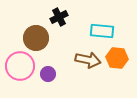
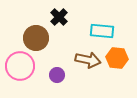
black cross: rotated 18 degrees counterclockwise
purple circle: moved 9 px right, 1 px down
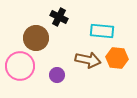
black cross: rotated 18 degrees counterclockwise
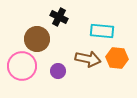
brown circle: moved 1 px right, 1 px down
brown arrow: moved 1 px up
pink circle: moved 2 px right
purple circle: moved 1 px right, 4 px up
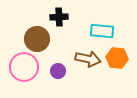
black cross: rotated 30 degrees counterclockwise
pink circle: moved 2 px right, 1 px down
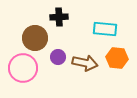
cyan rectangle: moved 3 px right, 2 px up
brown circle: moved 2 px left, 1 px up
brown arrow: moved 3 px left, 4 px down
pink circle: moved 1 px left, 1 px down
purple circle: moved 14 px up
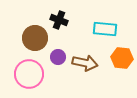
black cross: moved 3 px down; rotated 24 degrees clockwise
orange hexagon: moved 5 px right
pink circle: moved 6 px right, 6 px down
